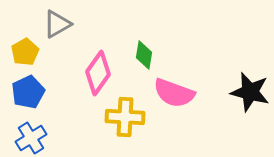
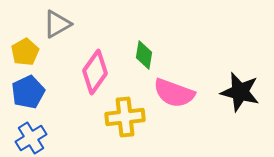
pink diamond: moved 3 px left, 1 px up
black star: moved 10 px left
yellow cross: rotated 9 degrees counterclockwise
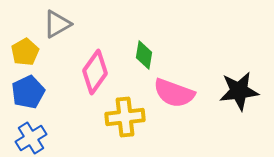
black star: moved 1 px left, 1 px up; rotated 21 degrees counterclockwise
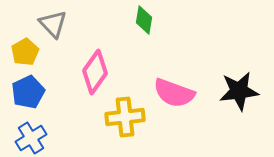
gray triangle: moved 4 px left; rotated 44 degrees counterclockwise
green diamond: moved 35 px up
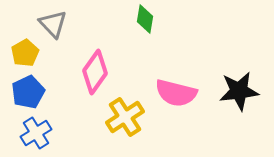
green diamond: moved 1 px right, 1 px up
yellow pentagon: moved 1 px down
pink semicircle: moved 2 px right; rotated 6 degrees counterclockwise
yellow cross: rotated 27 degrees counterclockwise
blue cross: moved 5 px right, 5 px up
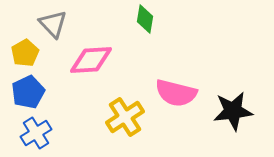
pink diamond: moved 4 px left, 12 px up; rotated 51 degrees clockwise
black star: moved 6 px left, 20 px down
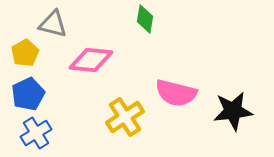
gray triangle: rotated 32 degrees counterclockwise
pink diamond: rotated 9 degrees clockwise
blue pentagon: moved 2 px down
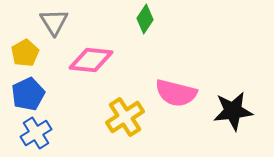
green diamond: rotated 24 degrees clockwise
gray triangle: moved 1 px right, 2 px up; rotated 44 degrees clockwise
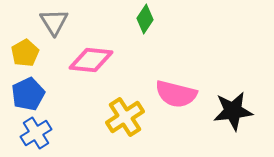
pink semicircle: moved 1 px down
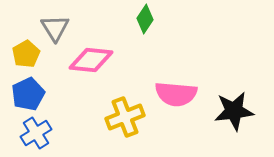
gray triangle: moved 1 px right, 6 px down
yellow pentagon: moved 1 px right, 1 px down
pink semicircle: rotated 9 degrees counterclockwise
black star: moved 1 px right
yellow cross: rotated 12 degrees clockwise
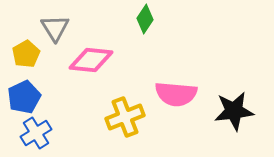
blue pentagon: moved 4 px left, 3 px down
